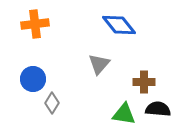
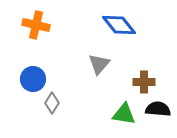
orange cross: moved 1 px right, 1 px down; rotated 20 degrees clockwise
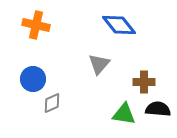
gray diamond: rotated 35 degrees clockwise
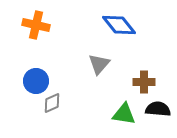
blue circle: moved 3 px right, 2 px down
